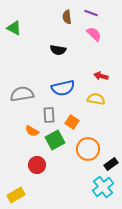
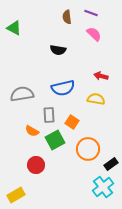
red circle: moved 1 px left
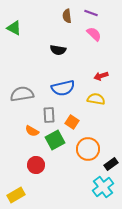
brown semicircle: moved 1 px up
red arrow: rotated 32 degrees counterclockwise
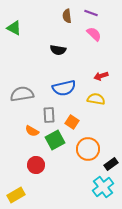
blue semicircle: moved 1 px right
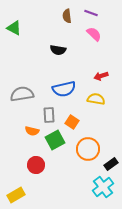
blue semicircle: moved 1 px down
orange semicircle: rotated 16 degrees counterclockwise
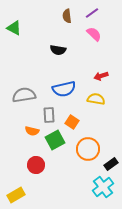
purple line: moved 1 px right; rotated 56 degrees counterclockwise
gray semicircle: moved 2 px right, 1 px down
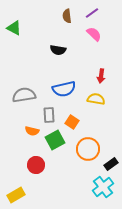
red arrow: rotated 64 degrees counterclockwise
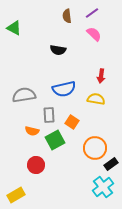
orange circle: moved 7 px right, 1 px up
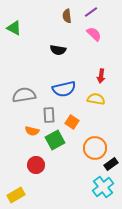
purple line: moved 1 px left, 1 px up
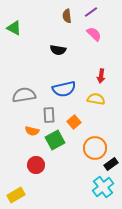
orange square: moved 2 px right; rotated 16 degrees clockwise
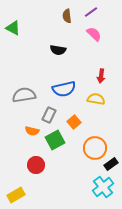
green triangle: moved 1 px left
gray rectangle: rotated 28 degrees clockwise
